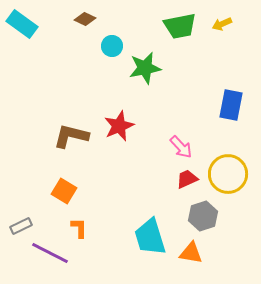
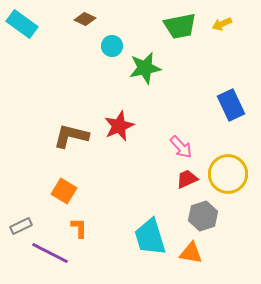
blue rectangle: rotated 36 degrees counterclockwise
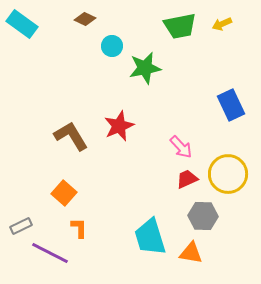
brown L-shape: rotated 45 degrees clockwise
orange square: moved 2 px down; rotated 10 degrees clockwise
gray hexagon: rotated 20 degrees clockwise
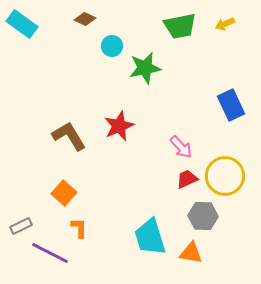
yellow arrow: moved 3 px right
brown L-shape: moved 2 px left
yellow circle: moved 3 px left, 2 px down
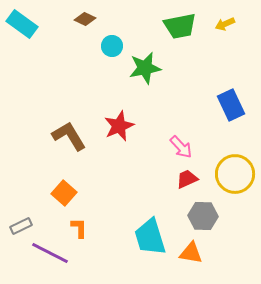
yellow circle: moved 10 px right, 2 px up
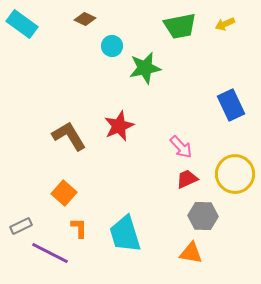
cyan trapezoid: moved 25 px left, 3 px up
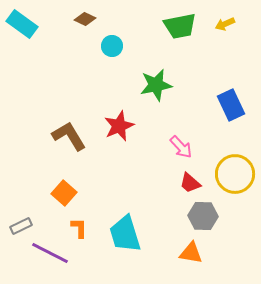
green star: moved 11 px right, 17 px down
red trapezoid: moved 3 px right, 4 px down; rotated 115 degrees counterclockwise
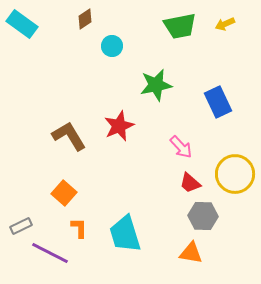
brown diamond: rotated 60 degrees counterclockwise
blue rectangle: moved 13 px left, 3 px up
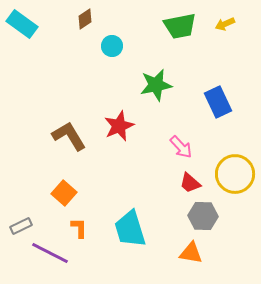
cyan trapezoid: moved 5 px right, 5 px up
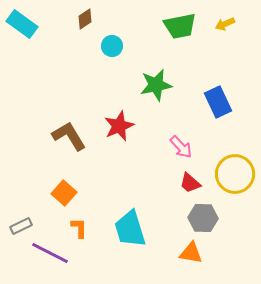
gray hexagon: moved 2 px down
